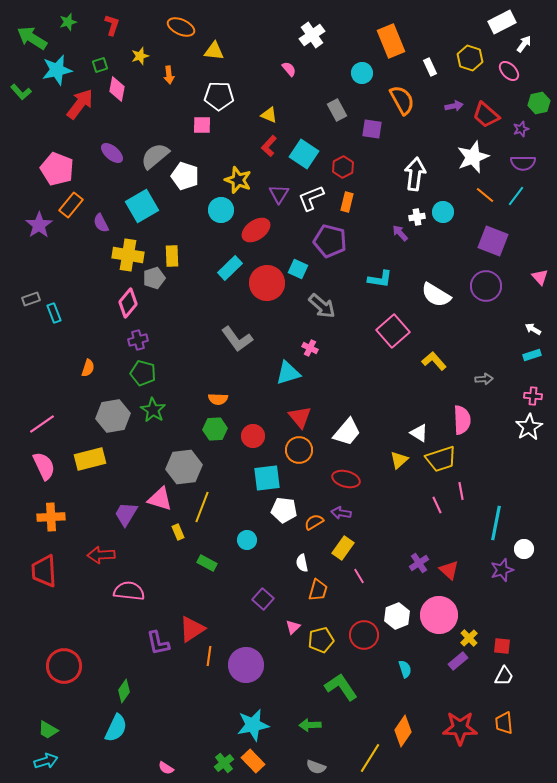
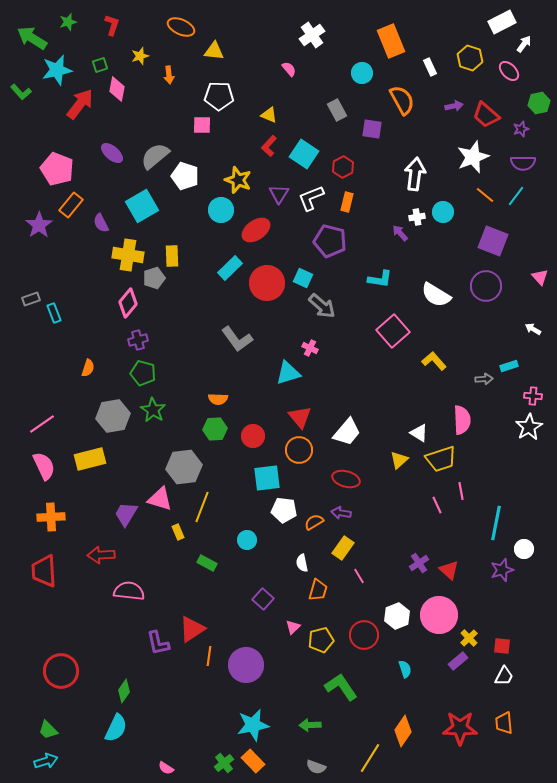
cyan square at (298, 269): moved 5 px right, 9 px down
cyan rectangle at (532, 355): moved 23 px left, 11 px down
red circle at (64, 666): moved 3 px left, 5 px down
green trapezoid at (48, 730): rotated 15 degrees clockwise
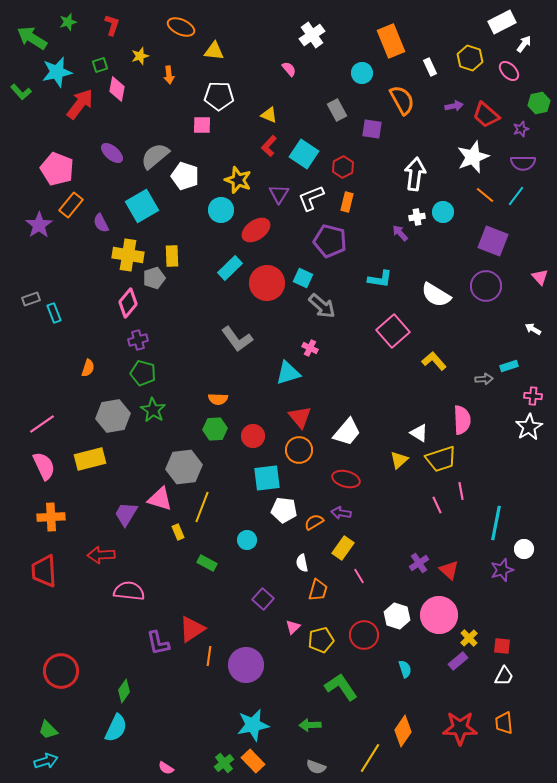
cyan star at (57, 70): moved 2 px down
white hexagon at (397, 616): rotated 20 degrees counterclockwise
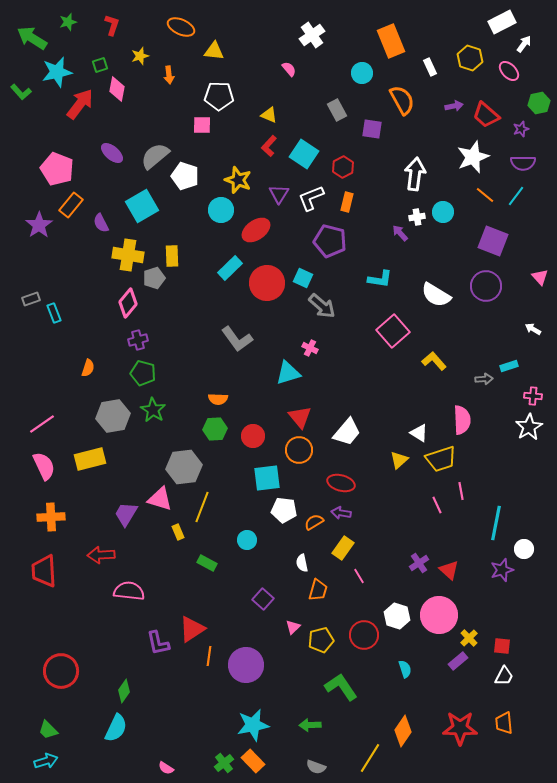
red ellipse at (346, 479): moved 5 px left, 4 px down
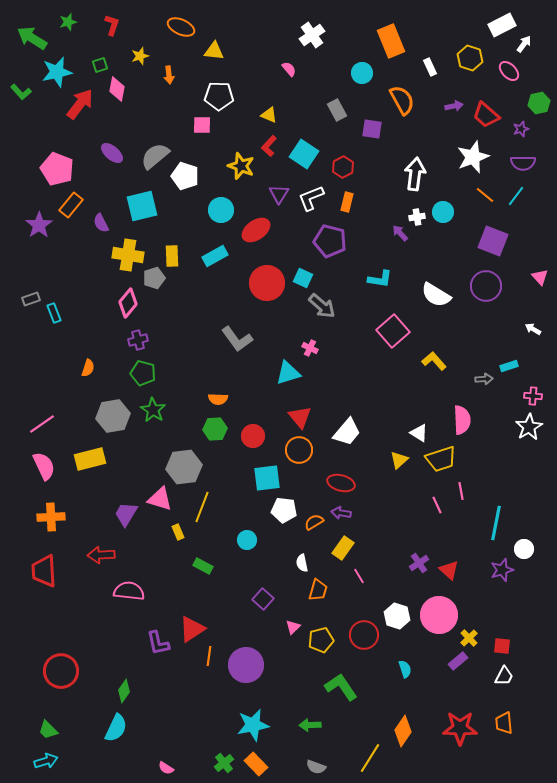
white rectangle at (502, 22): moved 3 px down
yellow star at (238, 180): moved 3 px right, 14 px up
cyan square at (142, 206): rotated 16 degrees clockwise
cyan rectangle at (230, 268): moved 15 px left, 12 px up; rotated 15 degrees clockwise
green rectangle at (207, 563): moved 4 px left, 3 px down
orange rectangle at (253, 761): moved 3 px right, 3 px down
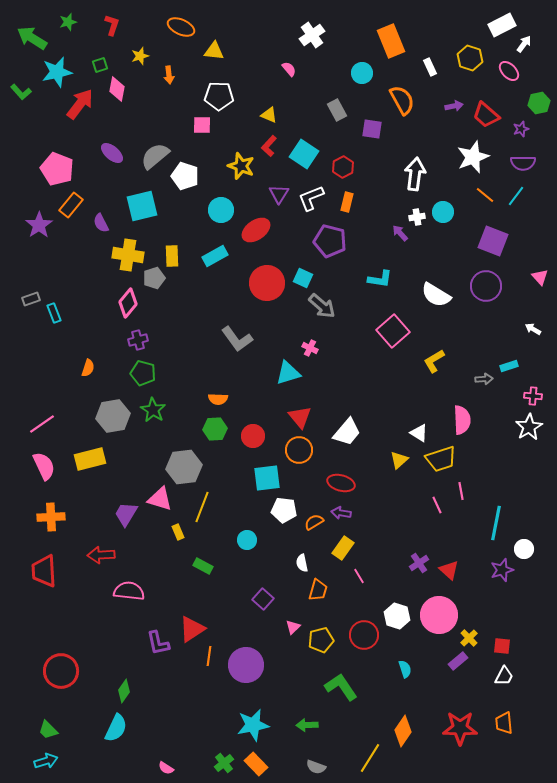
yellow L-shape at (434, 361): rotated 80 degrees counterclockwise
green arrow at (310, 725): moved 3 px left
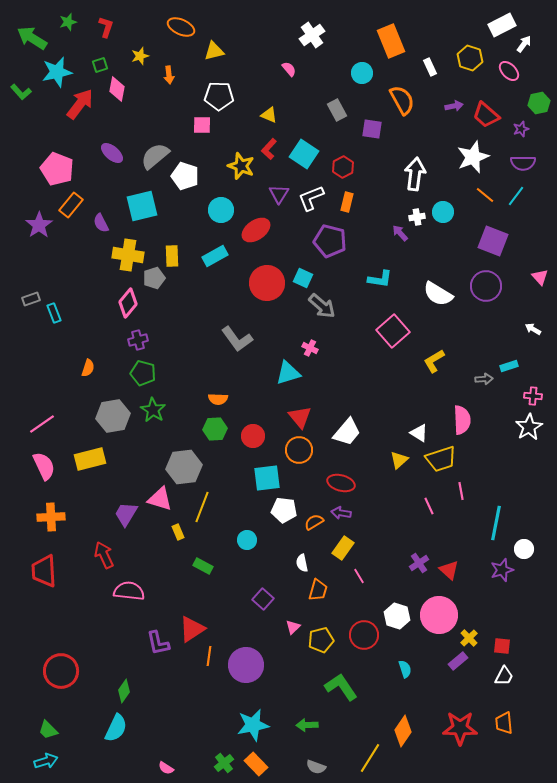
red L-shape at (112, 25): moved 6 px left, 2 px down
yellow triangle at (214, 51): rotated 20 degrees counterclockwise
red L-shape at (269, 146): moved 3 px down
white semicircle at (436, 295): moved 2 px right, 1 px up
pink line at (437, 505): moved 8 px left, 1 px down
red arrow at (101, 555): moved 3 px right; rotated 68 degrees clockwise
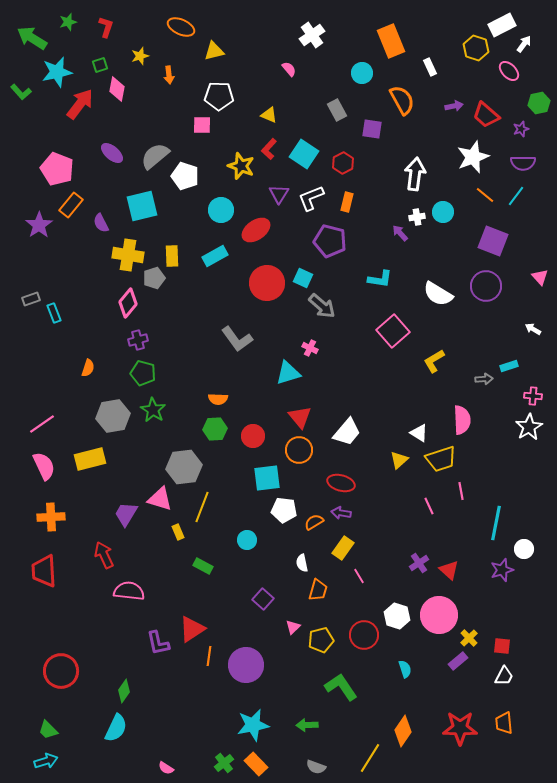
yellow hexagon at (470, 58): moved 6 px right, 10 px up
red hexagon at (343, 167): moved 4 px up
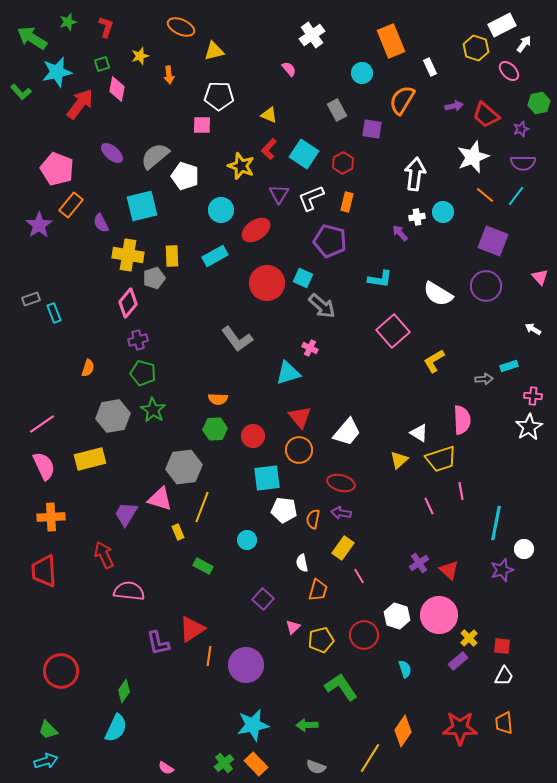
green square at (100, 65): moved 2 px right, 1 px up
orange semicircle at (402, 100): rotated 120 degrees counterclockwise
orange semicircle at (314, 522): moved 1 px left, 3 px up; rotated 48 degrees counterclockwise
